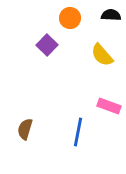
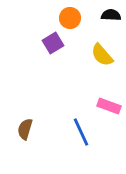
purple square: moved 6 px right, 2 px up; rotated 15 degrees clockwise
blue line: moved 3 px right; rotated 36 degrees counterclockwise
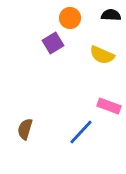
yellow semicircle: rotated 25 degrees counterclockwise
blue line: rotated 68 degrees clockwise
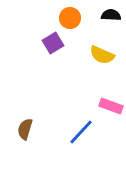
pink rectangle: moved 2 px right
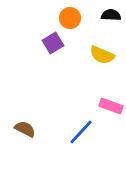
brown semicircle: rotated 100 degrees clockwise
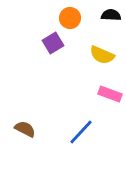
pink rectangle: moved 1 px left, 12 px up
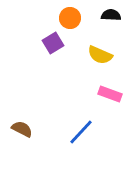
yellow semicircle: moved 2 px left
brown semicircle: moved 3 px left
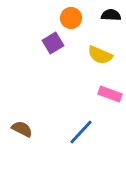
orange circle: moved 1 px right
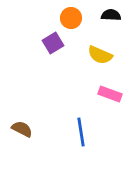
blue line: rotated 52 degrees counterclockwise
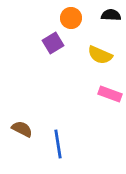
blue line: moved 23 px left, 12 px down
